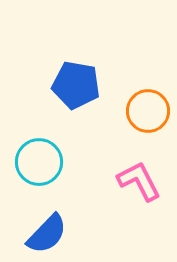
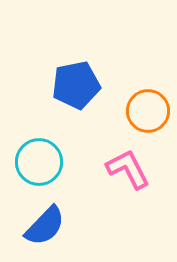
blue pentagon: rotated 21 degrees counterclockwise
pink L-shape: moved 11 px left, 12 px up
blue semicircle: moved 2 px left, 8 px up
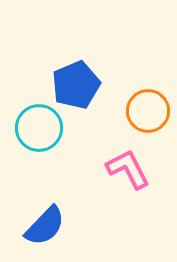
blue pentagon: rotated 12 degrees counterclockwise
cyan circle: moved 34 px up
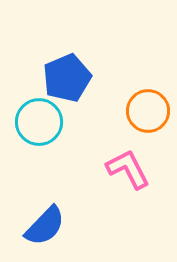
blue pentagon: moved 9 px left, 7 px up
cyan circle: moved 6 px up
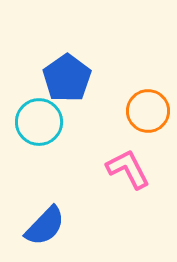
blue pentagon: rotated 12 degrees counterclockwise
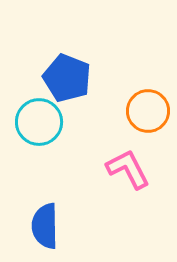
blue pentagon: rotated 15 degrees counterclockwise
blue semicircle: rotated 135 degrees clockwise
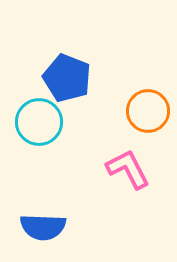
blue semicircle: moved 2 px left, 1 px down; rotated 87 degrees counterclockwise
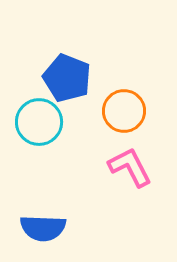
orange circle: moved 24 px left
pink L-shape: moved 2 px right, 2 px up
blue semicircle: moved 1 px down
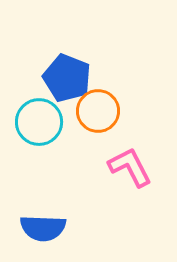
orange circle: moved 26 px left
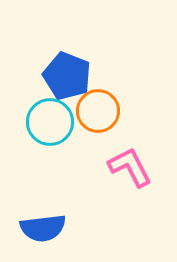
blue pentagon: moved 2 px up
cyan circle: moved 11 px right
blue semicircle: rotated 9 degrees counterclockwise
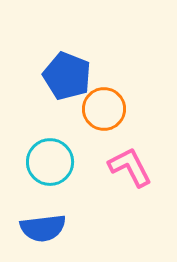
orange circle: moved 6 px right, 2 px up
cyan circle: moved 40 px down
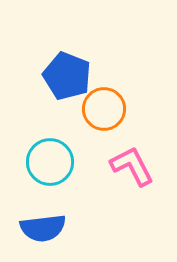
pink L-shape: moved 2 px right, 1 px up
